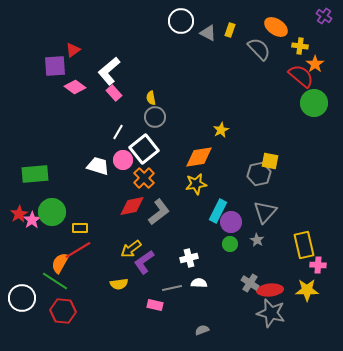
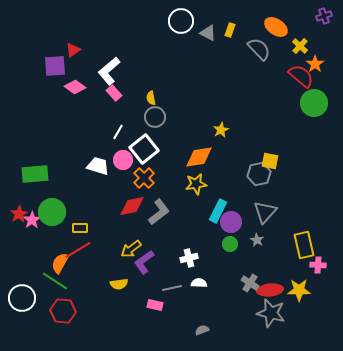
purple cross at (324, 16): rotated 35 degrees clockwise
yellow cross at (300, 46): rotated 35 degrees clockwise
yellow star at (307, 290): moved 8 px left
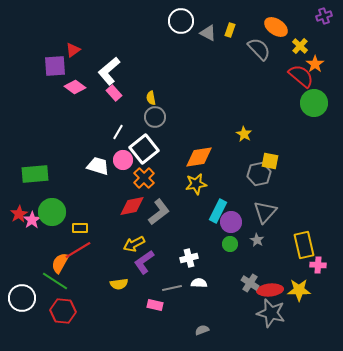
yellow star at (221, 130): moved 23 px right, 4 px down; rotated 14 degrees counterclockwise
yellow arrow at (131, 249): moved 3 px right, 5 px up; rotated 10 degrees clockwise
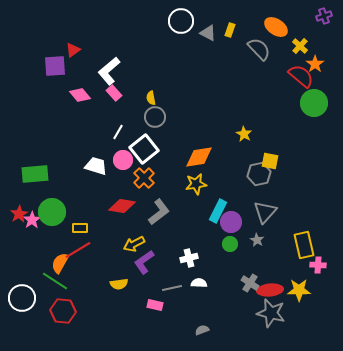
pink diamond at (75, 87): moved 5 px right, 8 px down; rotated 15 degrees clockwise
white trapezoid at (98, 166): moved 2 px left
red diamond at (132, 206): moved 10 px left; rotated 20 degrees clockwise
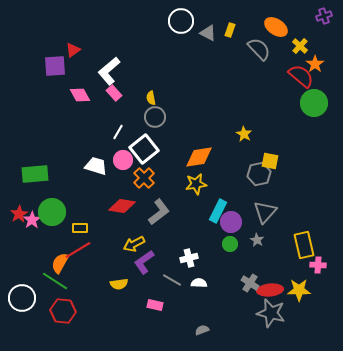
pink diamond at (80, 95): rotated 10 degrees clockwise
gray line at (172, 288): moved 8 px up; rotated 42 degrees clockwise
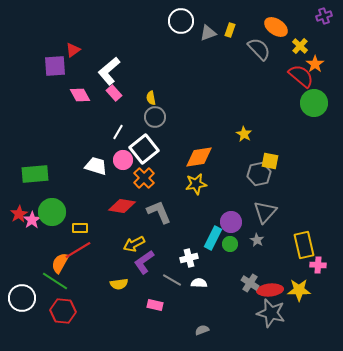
gray triangle at (208, 33): rotated 48 degrees counterclockwise
cyan rectangle at (218, 211): moved 5 px left, 27 px down
gray L-shape at (159, 212): rotated 76 degrees counterclockwise
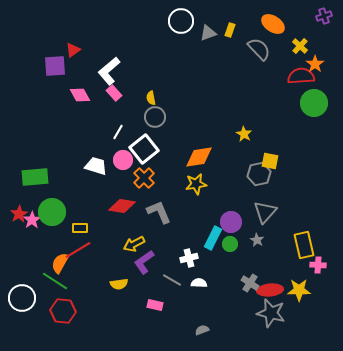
orange ellipse at (276, 27): moved 3 px left, 3 px up
red semicircle at (301, 76): rotated 44 degrees counterclockwise
green rectangle at (35, 174): moved 3 px down
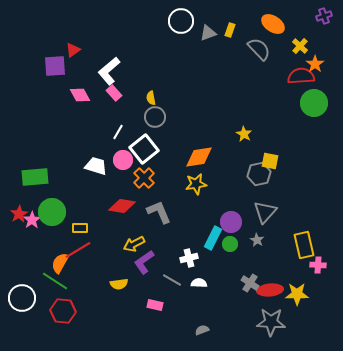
yellow star at (299, 290): moved 2 px left, 4 px down
gray star at (271, 313): moved 9 px down; rotated 12 degrees counterclockwise
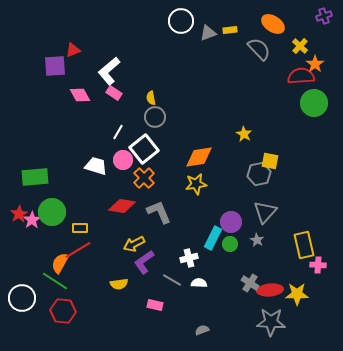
yellow rectangle at (230, 30): rotated 64 degrees clockwise
red triangle at (73, 50): rotated 14 degrees clockwise
pink rectangle at (114, 93): rotated 14 degrees counterclockwise
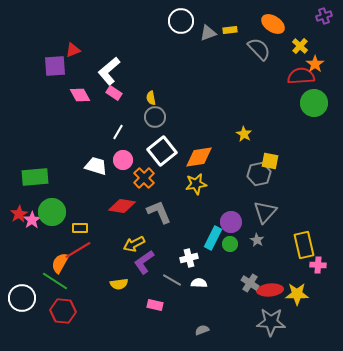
white square at (144, 149): moved 18 px right, 2 px down
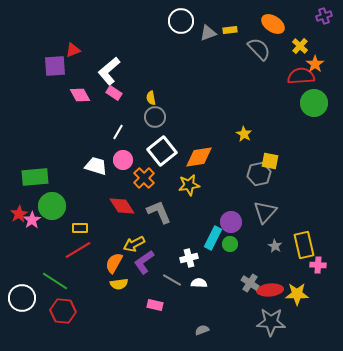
yellow star at (196, 184): moved 7 px left, 1 px down
red diamond at (122, 206): rotated 48 degrees clockwise
green circle at (52, 212): moved 6 px up
gray star at (257, 240): moved 18 px right, 6 px down
orange semicircle at (60, 263): moved 54 px right
